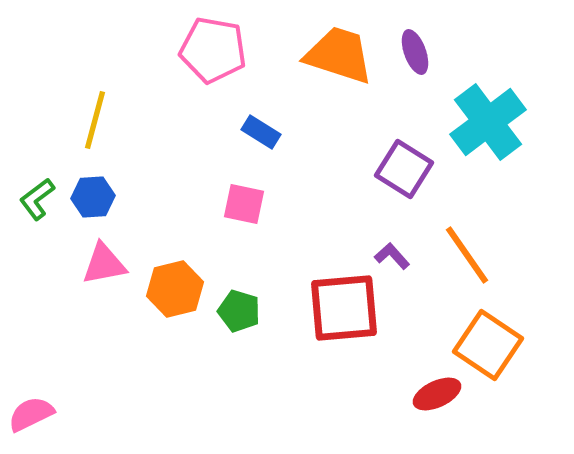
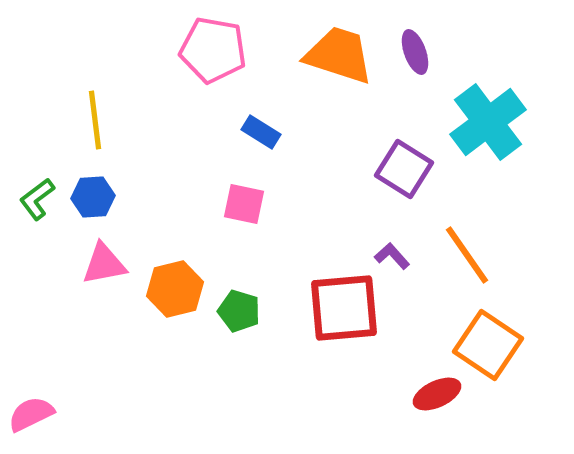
yellow line: rotated 22 degrees counterclockwise
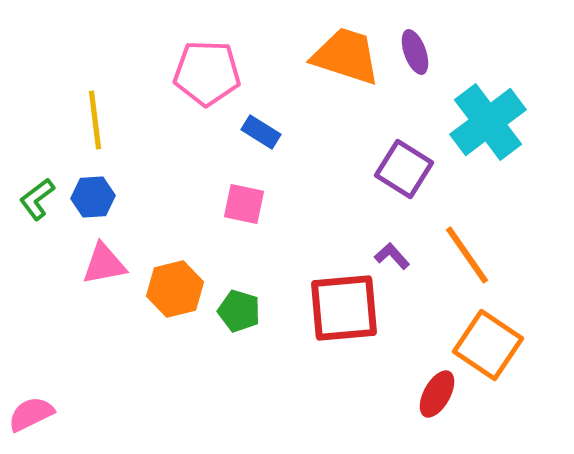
pink pentagon: moved 6 px left, 23 px down; rotated 8 degrees counterclockwise
orange trapezoid: moved 7 px right, 1 px down
red ellipse: rotated 36 degrees counterclockwise
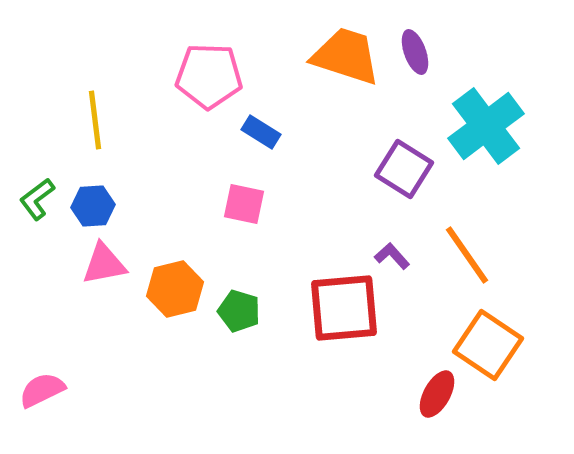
pink pentagon: moved 2 px right, 3 px down
cyan cross: moved 2 px left, 4 px down
blue hexagon: moved 9 px down
pink semicircle: moved 11 px right, 24 px up
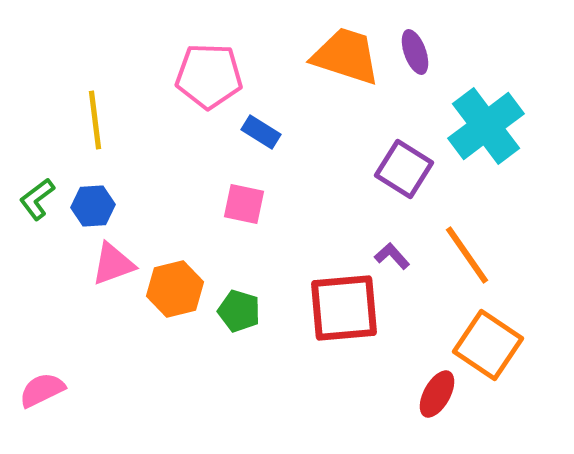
pink triangle: moved 9 px right; rotated 9 degrees counterclockwise
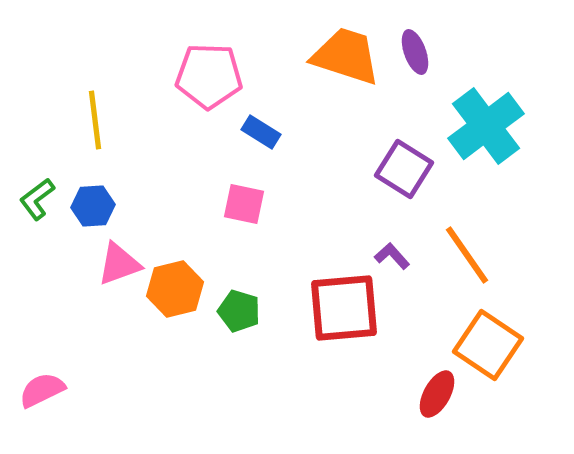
pink triangle: moved 6 px right
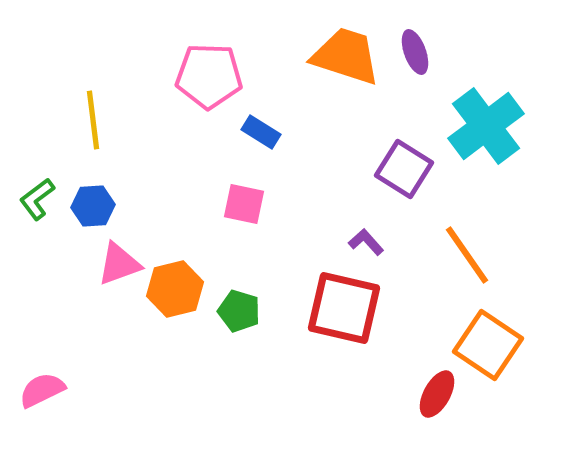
yellow line: moved 2 px left
purple L-shape: moved 26 px left, 14 px up
red square: rotated 18 degrees clockwise
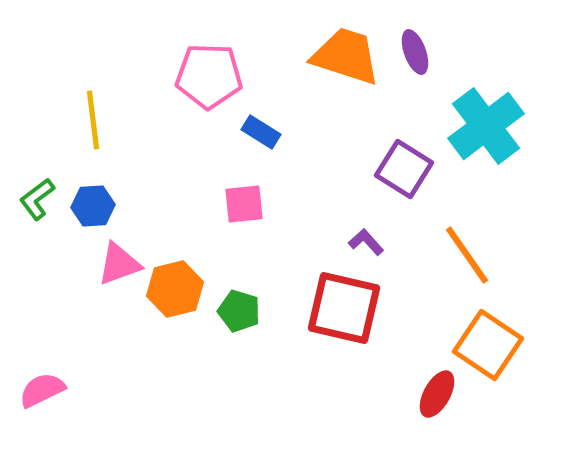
pink square: rotated 18 degrees counterclockwise
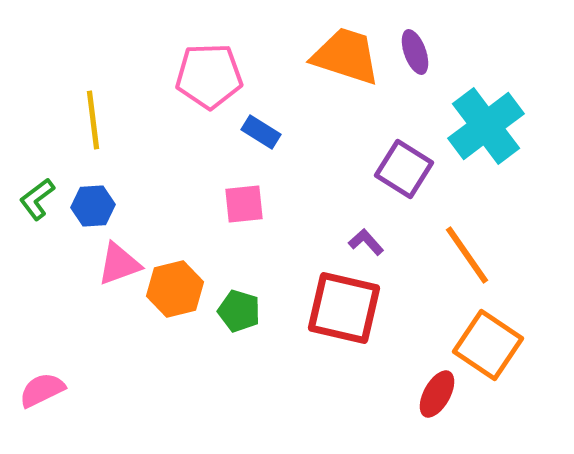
pink pentagon: rotated 4 degrees counterclockwise
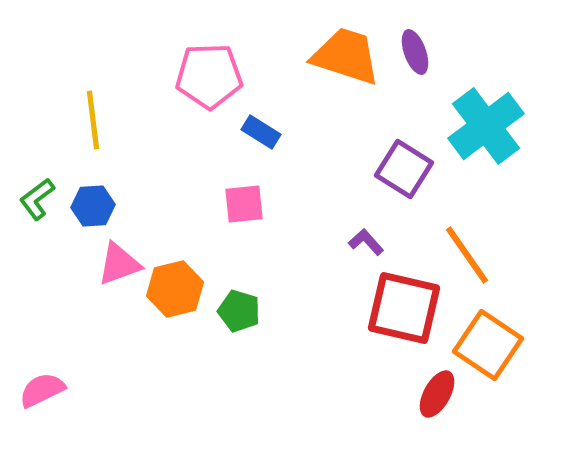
red square: moved 60 px right
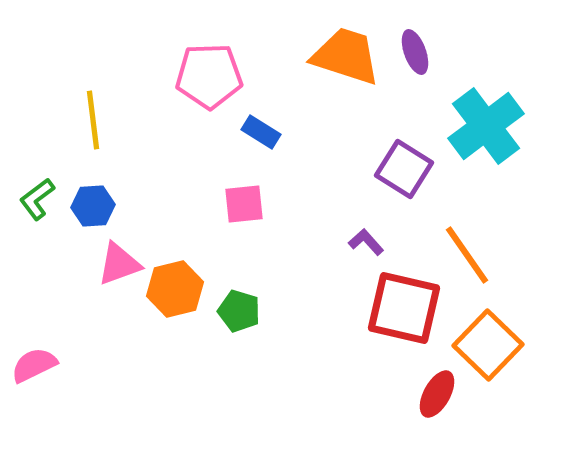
orange square: rotated 10 degrees clockwise
pink semicircle: moved 8 px left, 25 px up
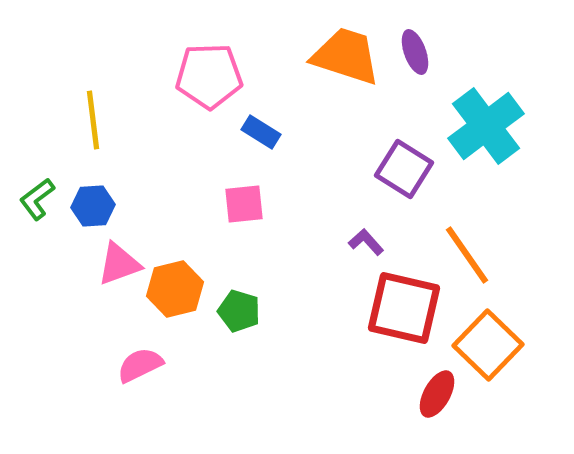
pink semicircle: moved 106 px right
